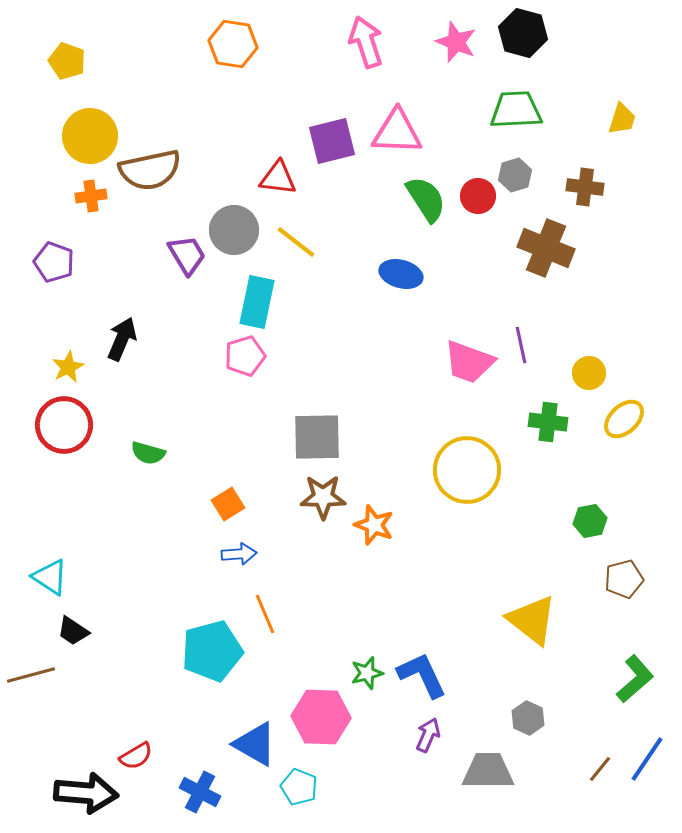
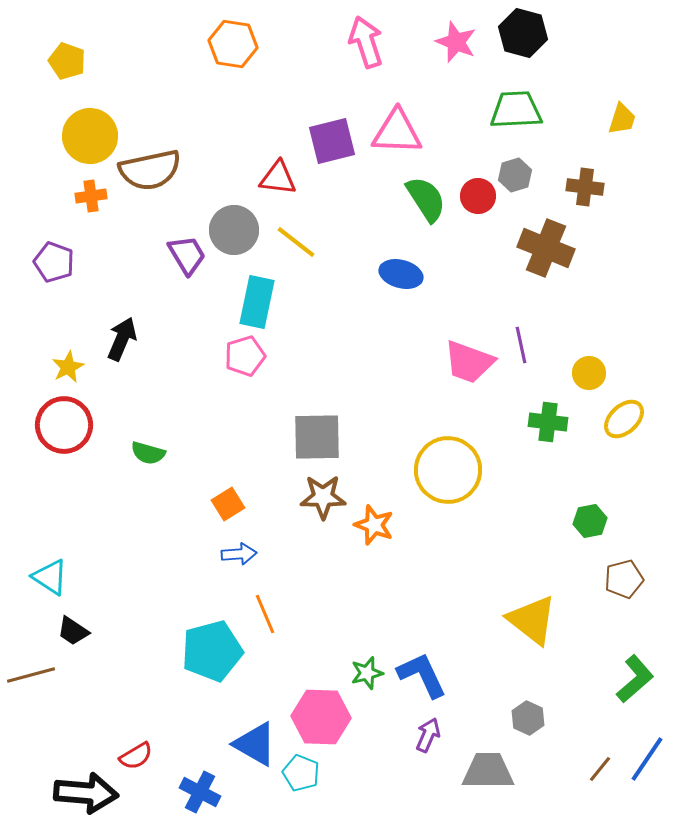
yellow circle at (467, 470): moved 19 px left
cyan pentagon at (299, 787): moved 2 px right, 14 px up
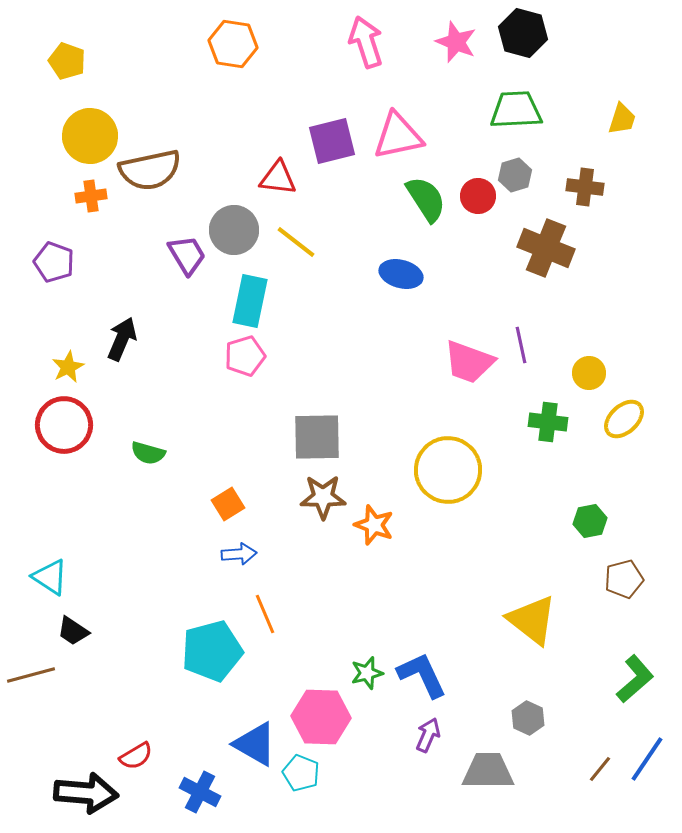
pink triangle at (397, 132): moved 1 px right, 4 px down; rotated 14 degrees counterclockwise
cyan rectangle at (257, 302): moved 7 px left, 1 px up
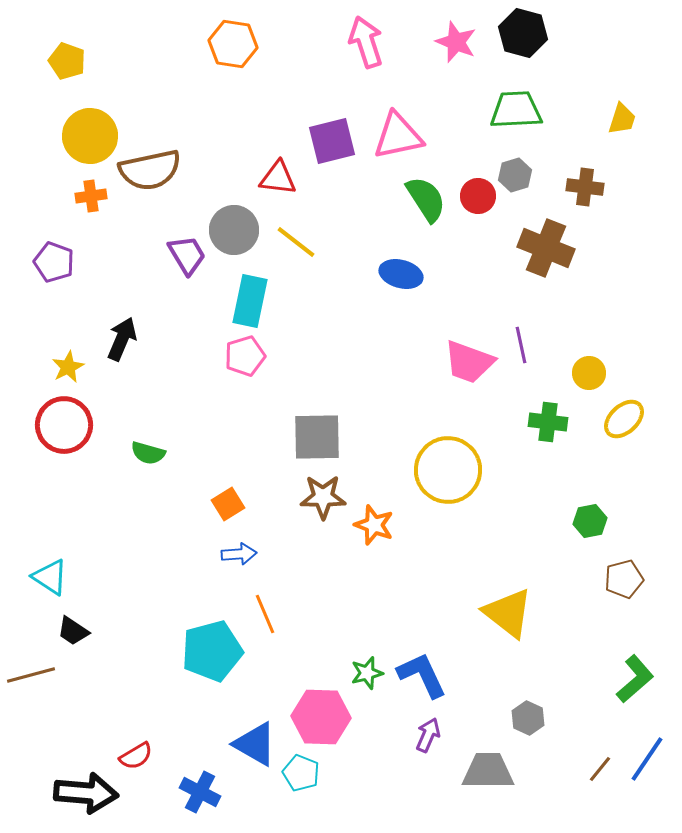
yellow triangle at (532, 620): moved 24 px left, 7 px up
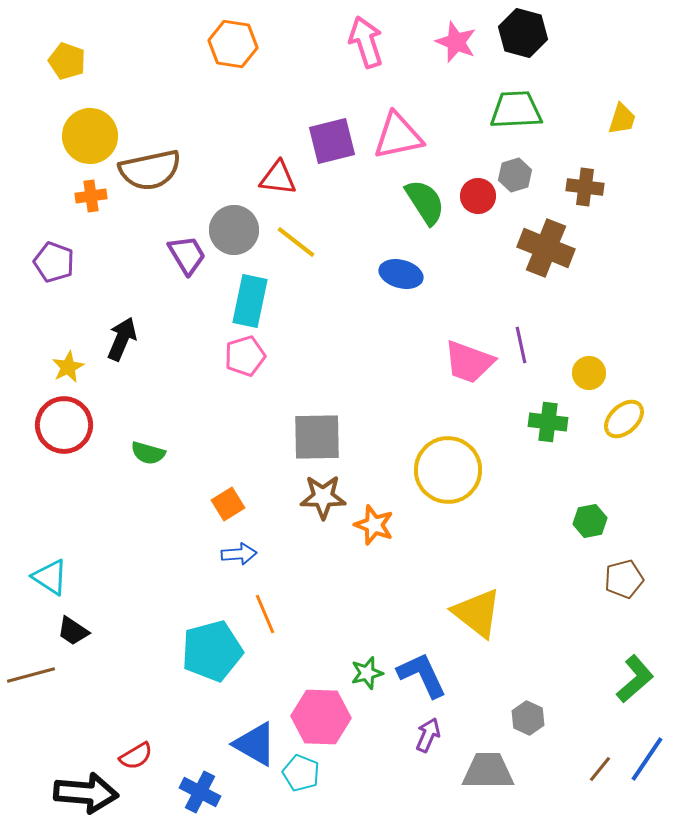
green semicircle at (426, 199): moved 1 px left, 3 px down
yellow triangle at (508, 613): moved 31 px left
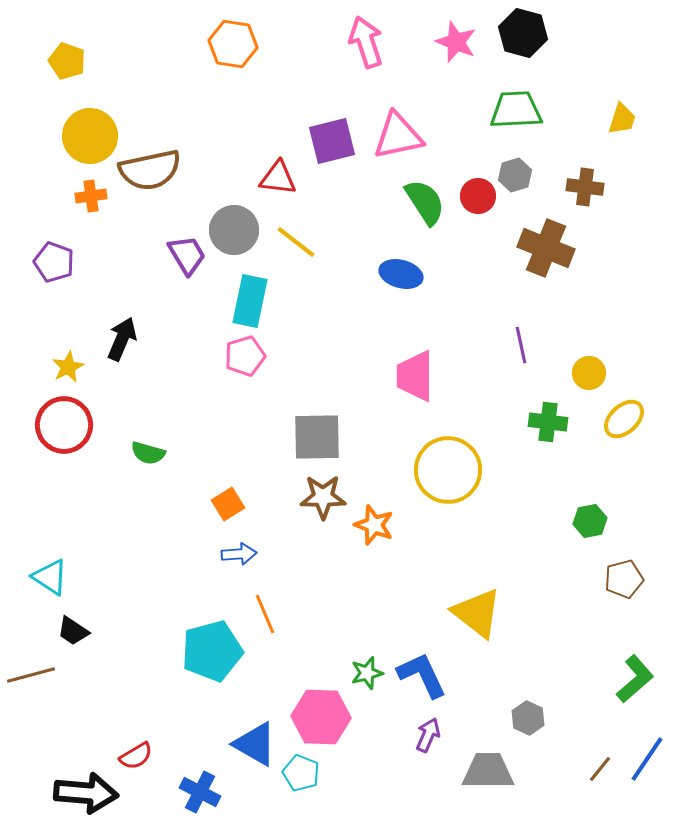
pink trapezoid at (469, 362): moved 54 px left, 14 px down; rotated 70 degrees clockwise
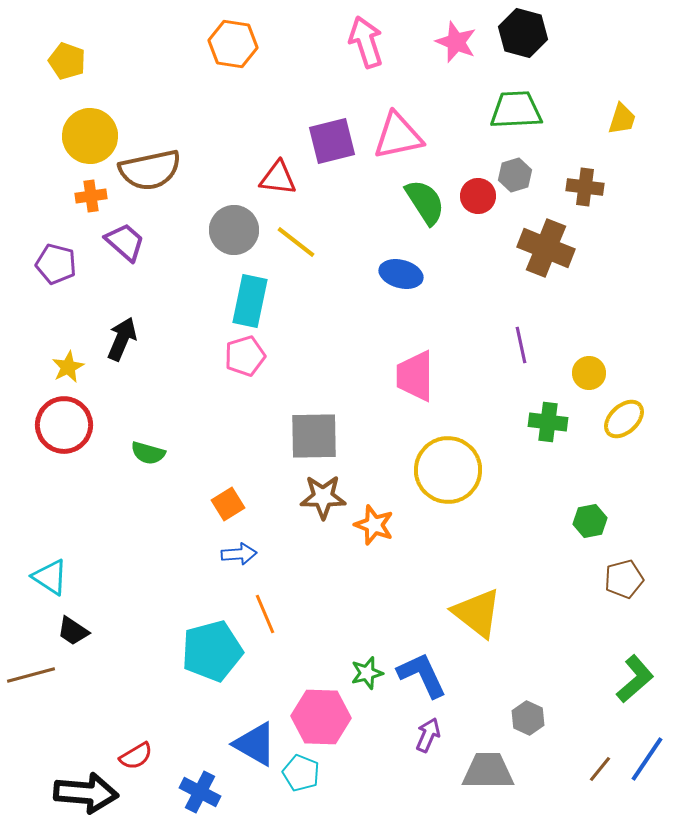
purple trapezoid at (187, 255): moved 62 px left, 13 px up; rotated 18 degrees counterclockwise
purple pentagon at (54, 262): moved 2 px right, 2 px down; rotated 6 degrees counterclockwise
gray square at (317, 437): moved 3 px left, 1 px up
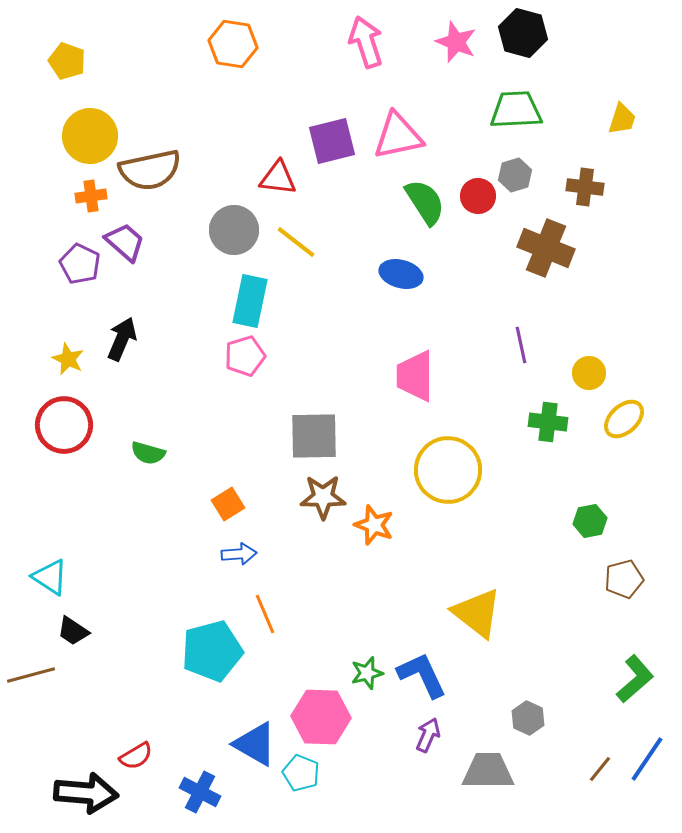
purple pentagon at (56, 264): moved 24 px right; rotated 12 degrees clockwise
yellow star at (68, 367): moved 8 px up; rotated 20 degrees counterclockwise
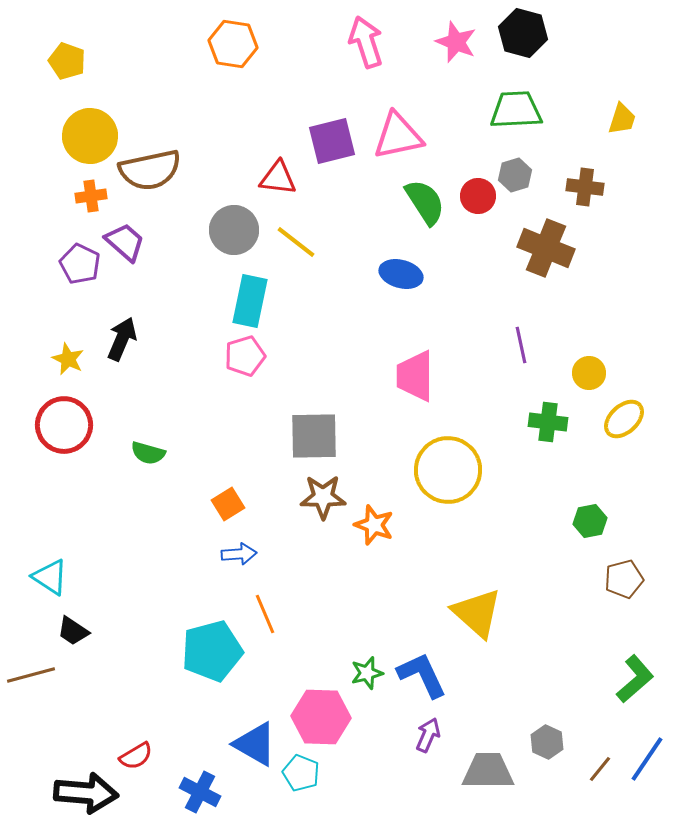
yellow triangle at (477, 613): rotated 4 degrees clockwise
gray hexagon at (528, 718): moved 19 px right, 24 px down
